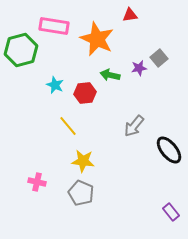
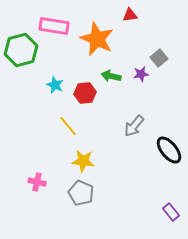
purple star: moved 2 px right, 6 px down
green arrow: moved 1 px right, 1 px down
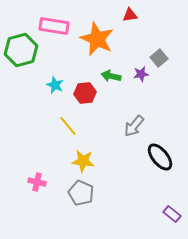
black ellipse: moved 9 px left, 7 px down
purple rectangle: moved 1 px right, 2 px down; rotated 12 degrees counterclockwise
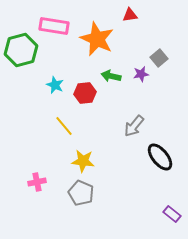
yellow line: moved 4 px left
pink cross: rotated 24 degrees counterclockwise
